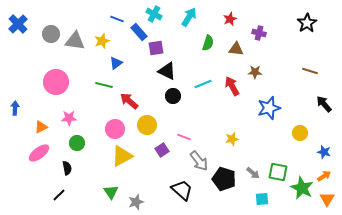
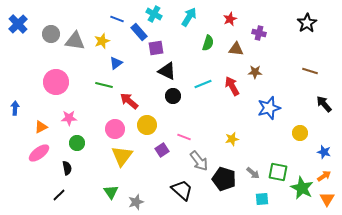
yellow triangle at (122, 156): rotated 25 degrees counterclockwise
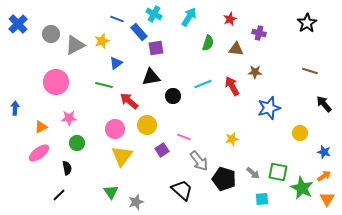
gray triangle at (75, 41): moved 4 px down; rotated 35 degrees counterclockwise
black triangle at (167, 71): moved 16 px left, 6 px down; rotated 36 degrees counterclockwise
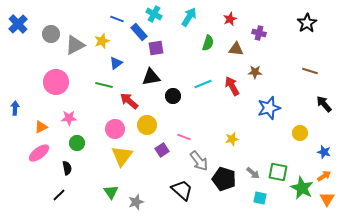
cyan square at (262, 199): moved 2 px left, 1 px up; rotated 16 degrees clockwise
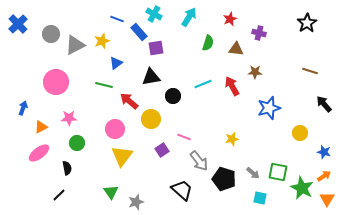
blue arrow at (15, 108): moved 8 px right; rotated 16 degrees clockwise
yellow circle at (147, 125): moved 4 px right, 6 px up
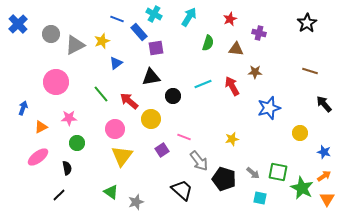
green line at (104, 85): moved 3 px left, 9 px down; rotated 36 degrees clockwise
pink ellipse at (39, 153): moved 1 px left, 4 px down
green triangle at (111, 192): rotated 21 degrees counterclockwise
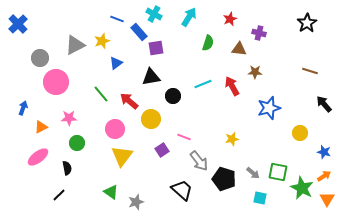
gray circle at (51, 34): moved 11 px left, 24 px down
brown triangle at (236, 49): moved 3 px right
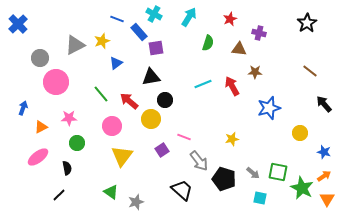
brown line at (310, 71): rotated 21 degrees clockwise
black circle at (173, 96): moved 8 px left, 4 px down
pink circle at (115, 129): moved 3 px left, 3 px up
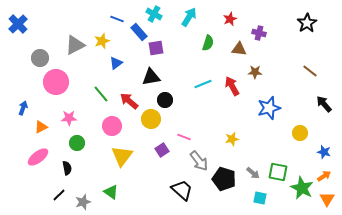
gray star at (136, 202): moved 53 px left
